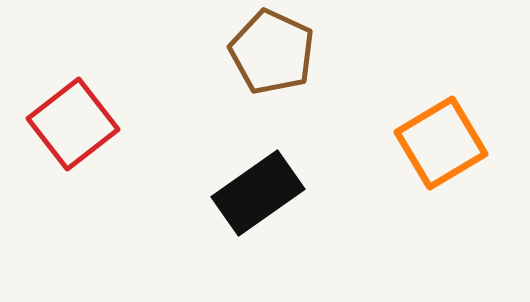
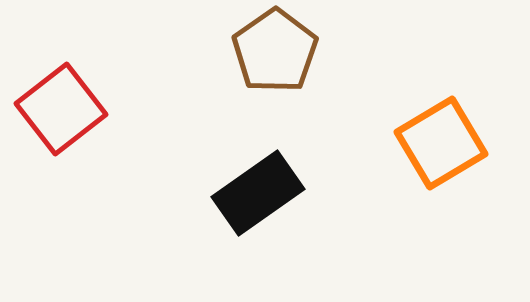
brown pentagon: moved 3 px right, 1 px up; rotated 12 degrees clockwise
red square: moved 12 px left, 15 px up
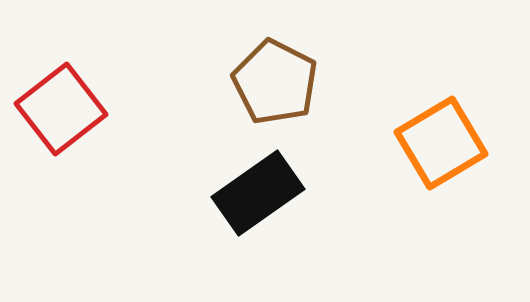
brown pentagon: moved 31 px down; rotated 10 degrees counterclockwise
